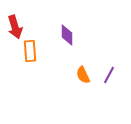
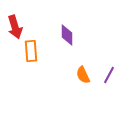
orange rectangle: moved 1 px right
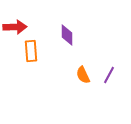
red arrow: rotated 75 degrees counterclockwise
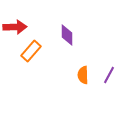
orange rectangle: rotated 45 degrees clockwise
orange semicircle: rotated 24 degrees clockwise
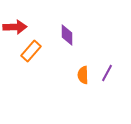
purple line: moved 2 px left, 2 px up
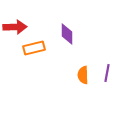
purple diamond: moved 1 px up
orange rectangle: moved 3 px right, 3 px up; rotated 35 degrees clockwise
purple line: rotated 18 degrees counterclockwise
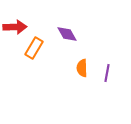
purple diamond: rotated 30 degrees counterclockwise
orange rectangle: rotated 45 degrees counterclockwise
orange semicircle: moved 1 px left, 7 px up
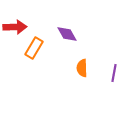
purple line: moved 7 px right
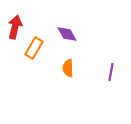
red arrow: rotated 75 degrees counterclockwise
orange semicircle: moved 14 px left
purple line: moved 3 px left, 1 px up
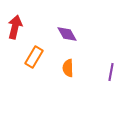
orange rectangle: moved 9 px down
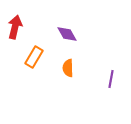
purple line: moved 7 px down
